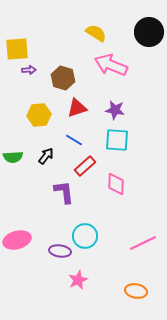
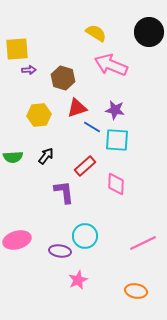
blue line: moved 18 px right, 13 px up
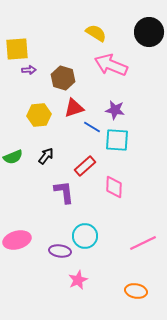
red triangle: moved 3 px left
green semicircle: rotated 18 degrees counterclockwise
pink diamond: moved 2 px left, 3 px down
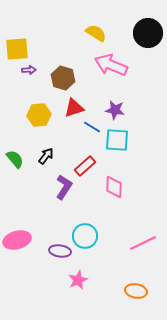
black circle: moved 1 px left, 1 px down
green semicircle: moved 2 px right, 2 px down; rotated 108 degrees counterclockwise
purple L-shape: moved 5 px up; rotated 40 degrees clockwise
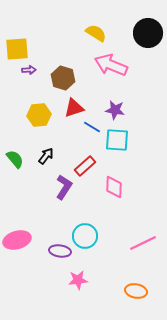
pink star: rotated 18 degrees clockwise
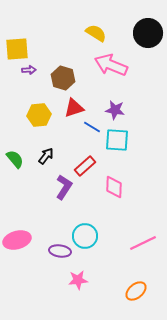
orange ellipse: rotated 50 degrees counterclockwise
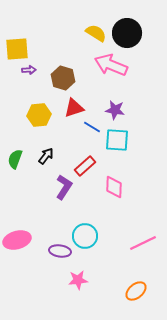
black circle: moved 21 px left
green semicircle: rotated 120 degrees counterclockwise
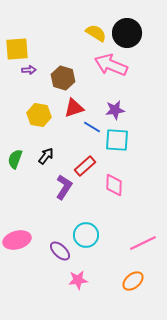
purple star: rotated 18 degrees counterclockwise
yellow hexagon: rotated 15 degrees clockwise
pink diamond: moved 2 px up
cyan circle: moved 1 px right, 1 px up
purple ellipse: rotated 35 degrees clockwise
orange ellipse: moved 3 px left, 10 px up
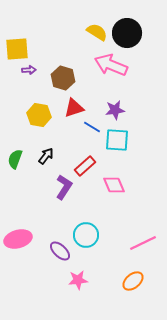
yellow semicircle: moved 1 px right, 1 px up
pink diamond: rotated 25 degrees counterclockwise
pink ellipse: moved 1 px right, 1 px up
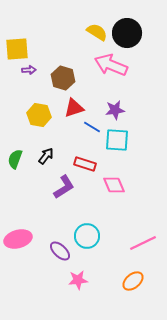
red rectangle: moved 2 px up; rotated 60 degrees clockwise
purple L-shape: rotated 25 degrees clockwise
cyan circle: moved 1 px right, 1 px down
